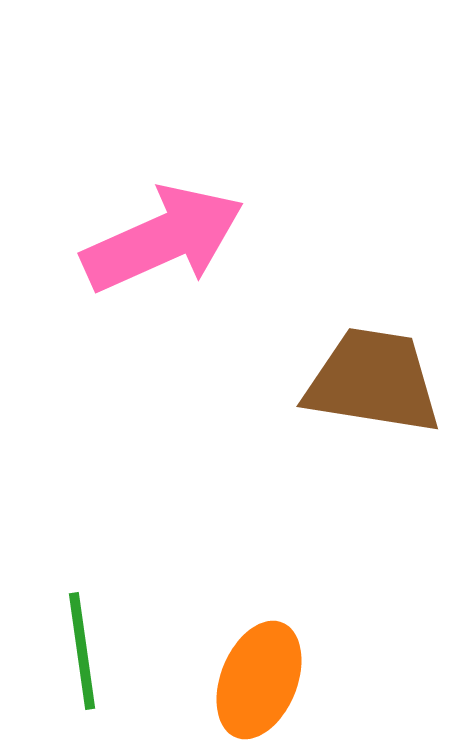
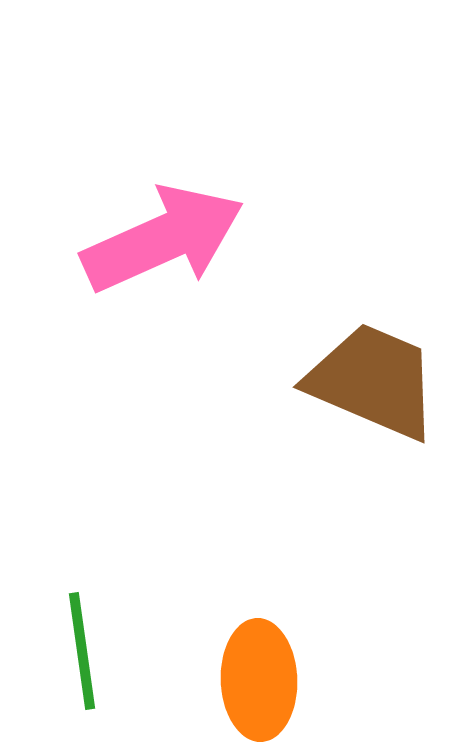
brown trapezoid: rotated 14 degrees clockwise
orange ellipse: rotated 24 degrees counterclockwise
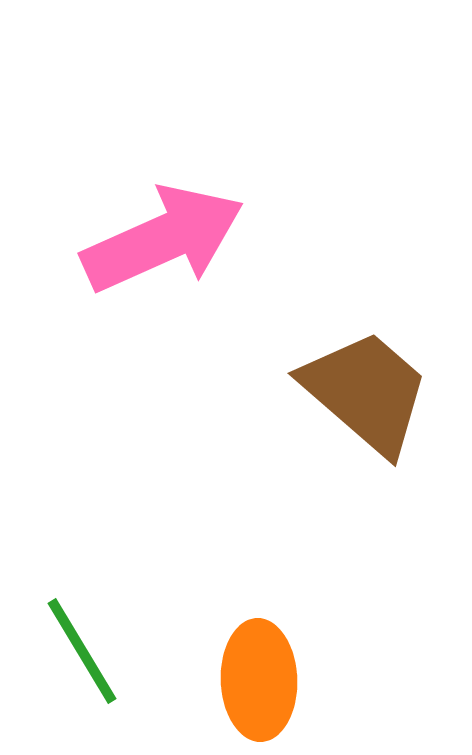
brown trapezoid: moved 7 px left, 11 px down; rotated 18 degrees clockwise
green line: rotated 23 degrees counterclockwise
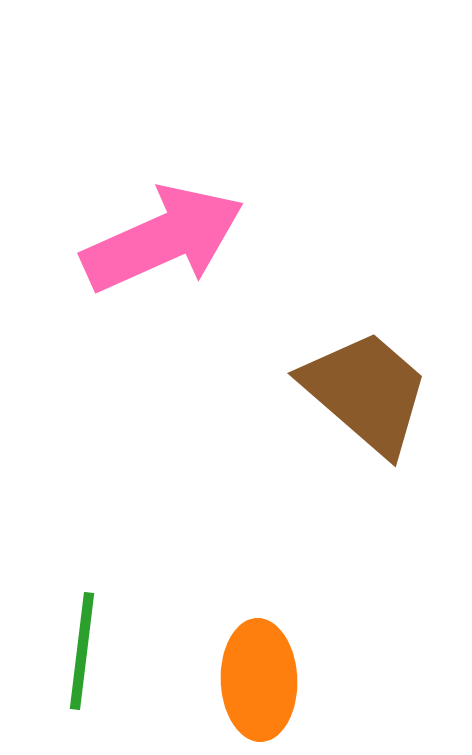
green line: rotated 38 degrees clockwise
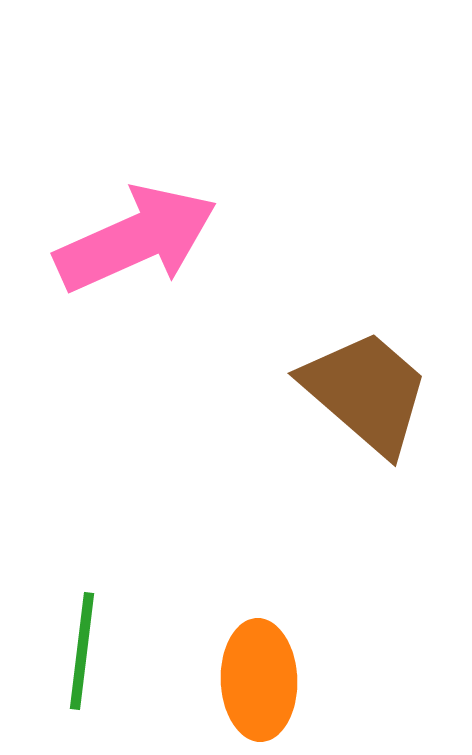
pink arrow: moved 27 px left
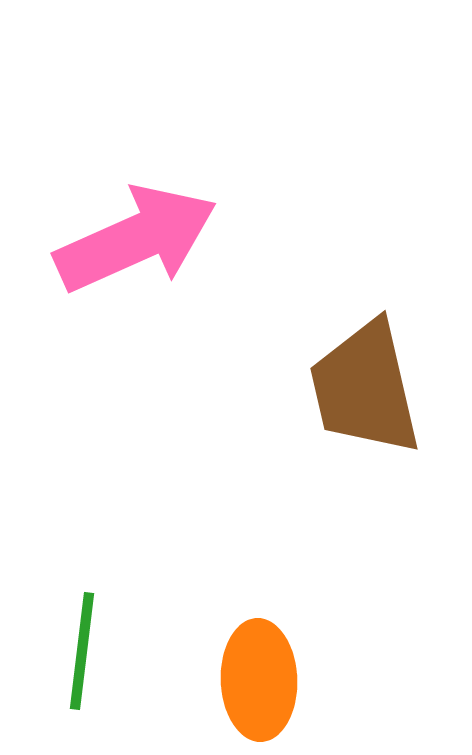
brown trapezoid: moved 1 px left, 4 px up; rotated 144 degrees counterclockwise
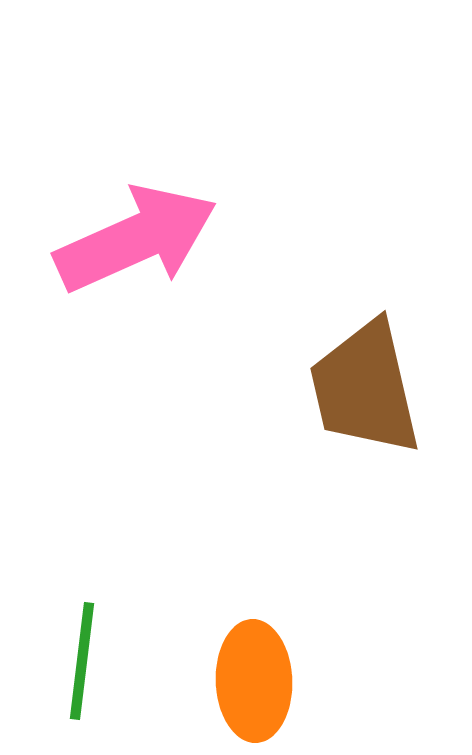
green line: moved 10 px down
orange ellipse: moved 5 px left, 1 px down
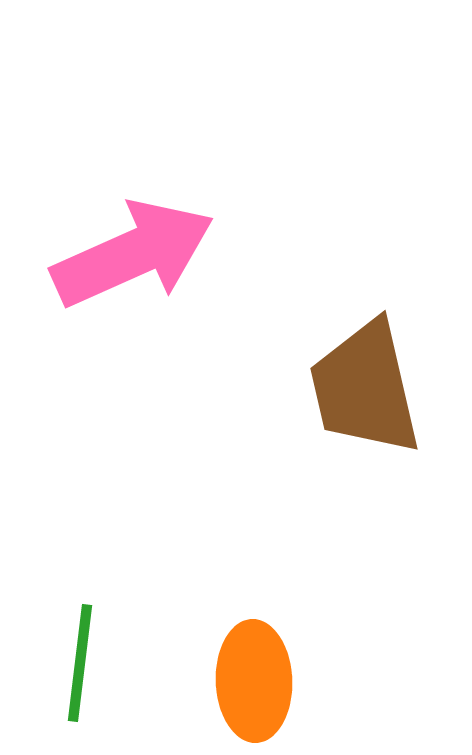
pink arrow: moved 3 px left, 15 px down
green line: moved 2 px left, 2 px down
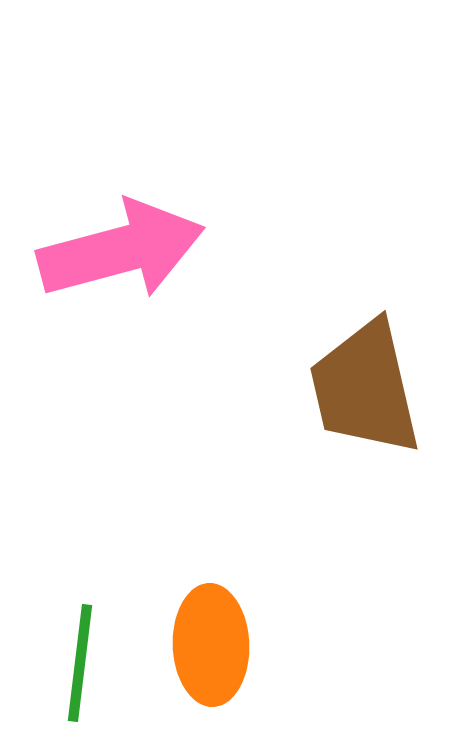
pink arrow: moved 12 px left, 4 px up; rotated 9 degrees clockwise
orange ellipse: moved 43 px left, 36 px up
